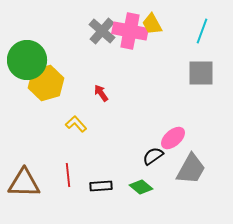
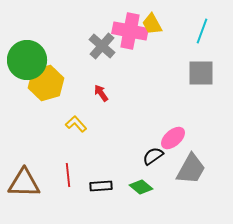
gray cross: moved 15 px down
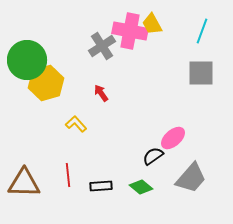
gray cross: rotated 16 degrees clockwise
gray trapezoid: moved 9 px down; rotated 12 degrees clockwise
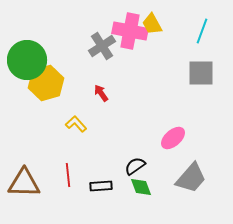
black semicircle: moved 18 px left, 10 px down
green diamond: rotated 30 degrees clockwise
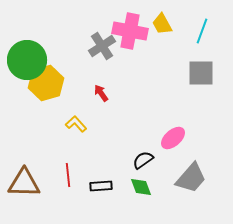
yellow trapezoid: moved 10 px right
black semicircle: moved 8 px right, 6 px up
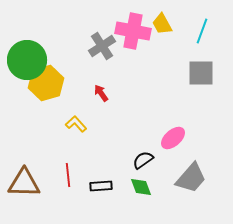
pink cross: moved 3 px right
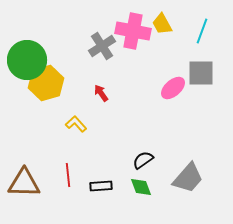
pink ellipse: moved 50 px up
gray trapezoid: moved 3 px left
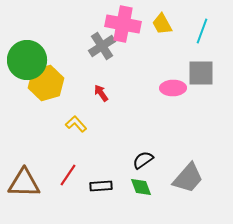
pink cross: moved 10 px left, 7 px up
pink ellipse: rotated 40 degrees clockwise
red line: rotated 40 degrees clockwise
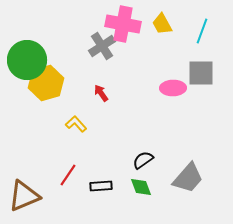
brown triangle: moved 13 px down; rotated 24 degrees counterclockwise
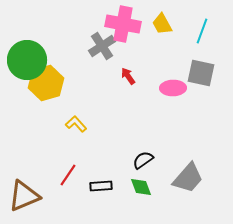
gray square: rotated 12 degrees clockwise
red arrow: moved 27 px right, 17 px up
